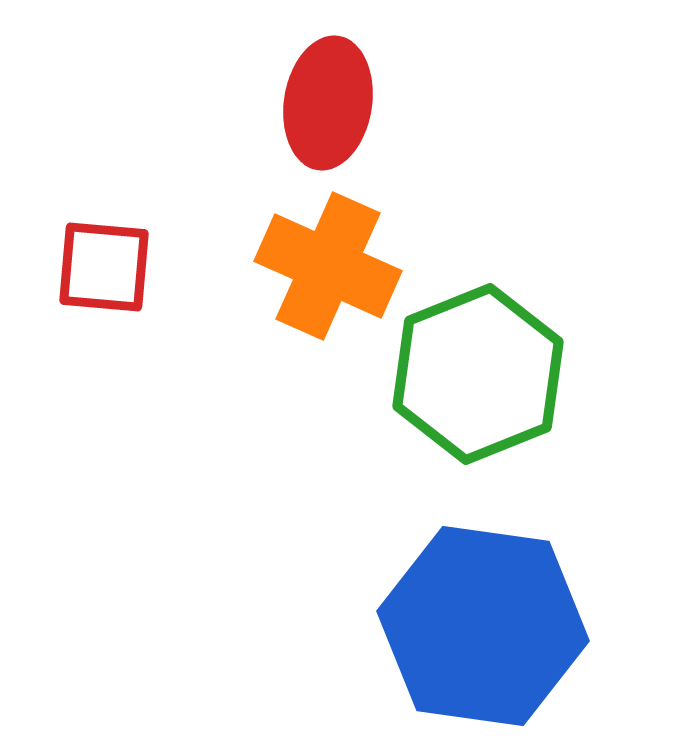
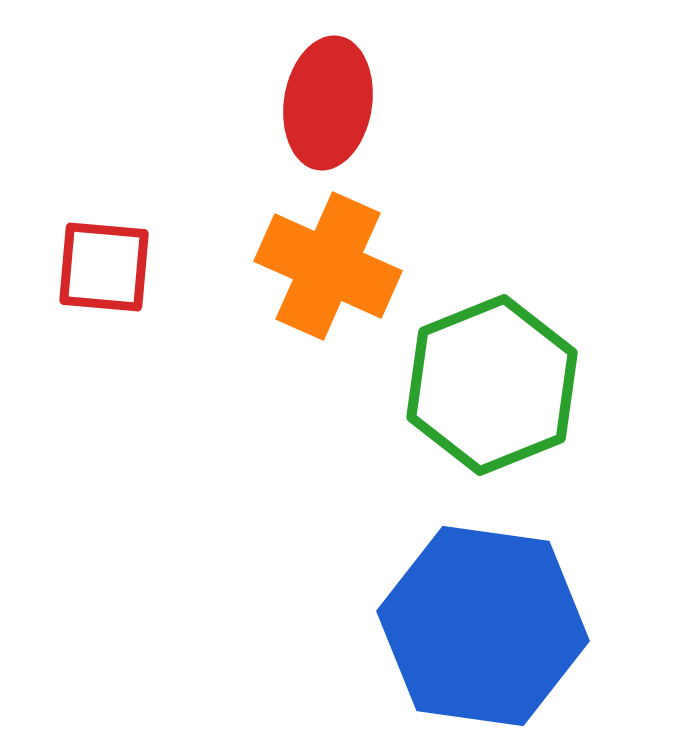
green hexagon: moved 14 px right, 11 px down
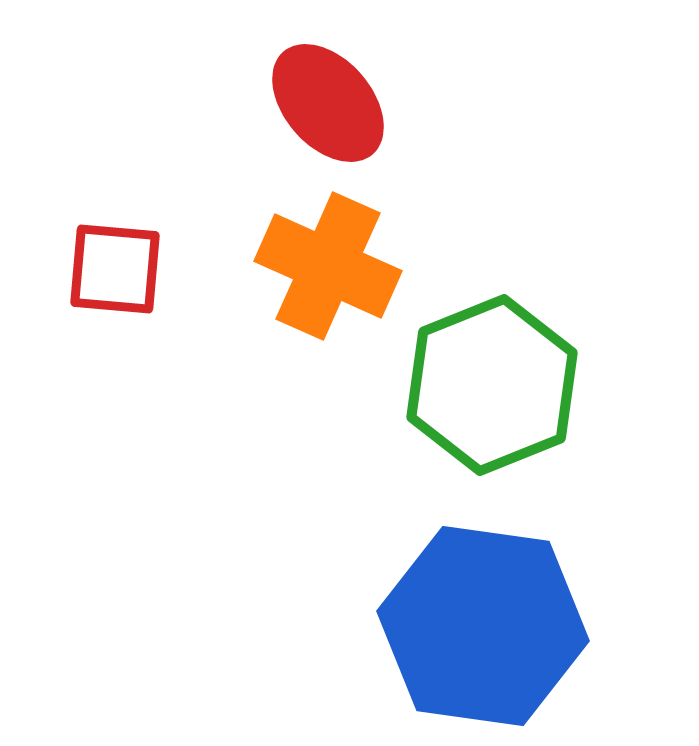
red ellipse: rotated 50 degrees counterclockwise
red square: moved 11 px right, 2 px down
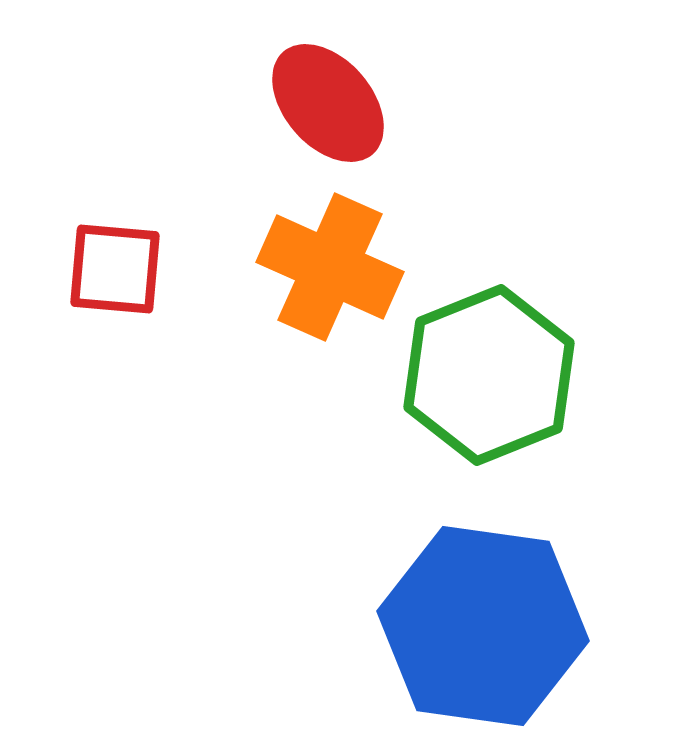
orange cross: moved 2 px right, 1 px down
green hexagon: moved 3 px left, 10 px up
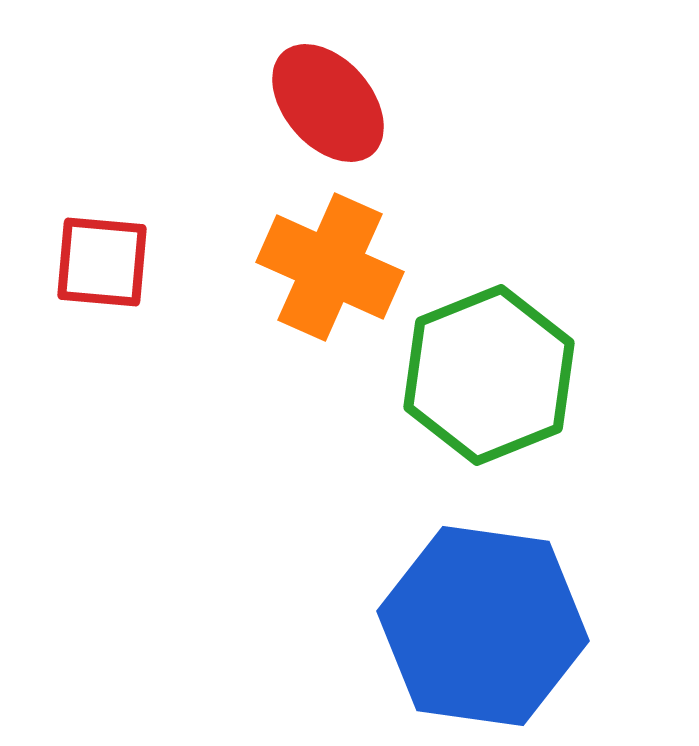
red square: moved 13 px left, 7 px up
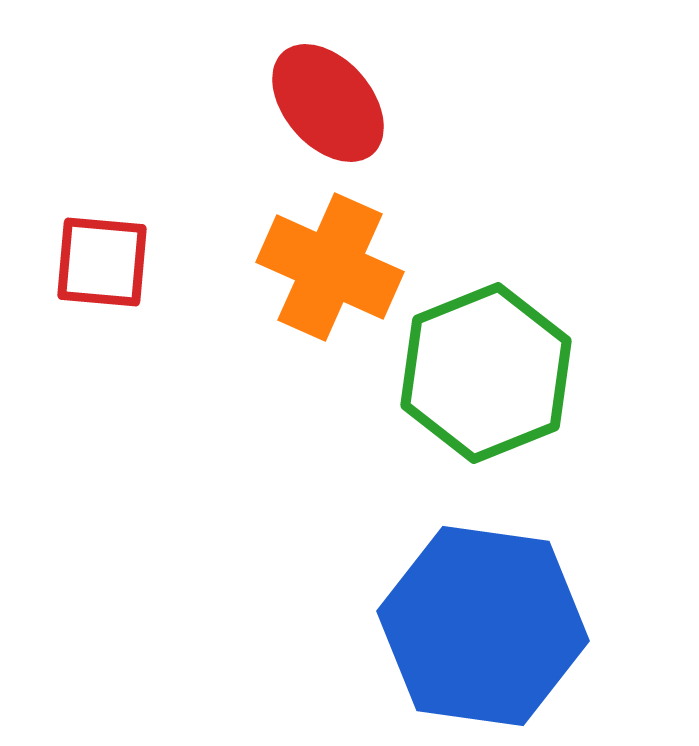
green hexagon: moved 3 px left, 2 px up
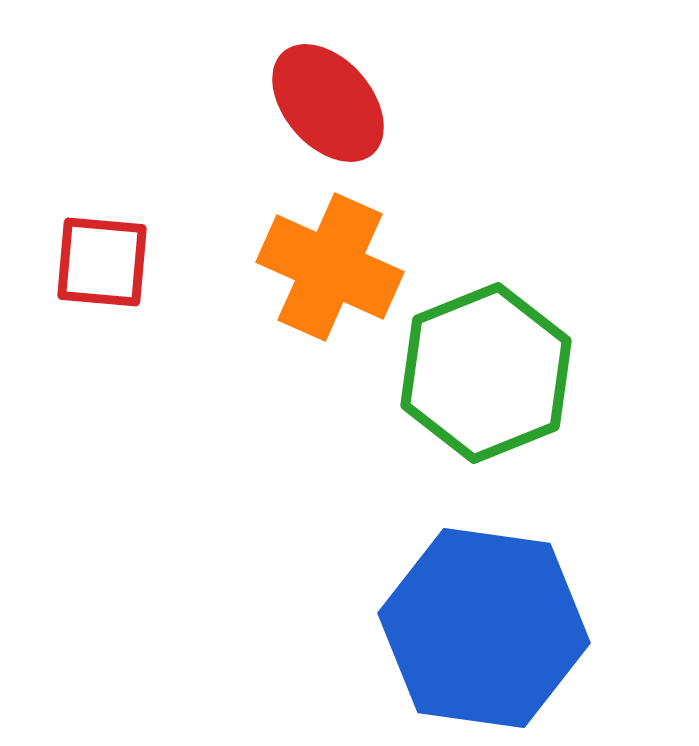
blue hexagon: moved 1 px right, 2 px down
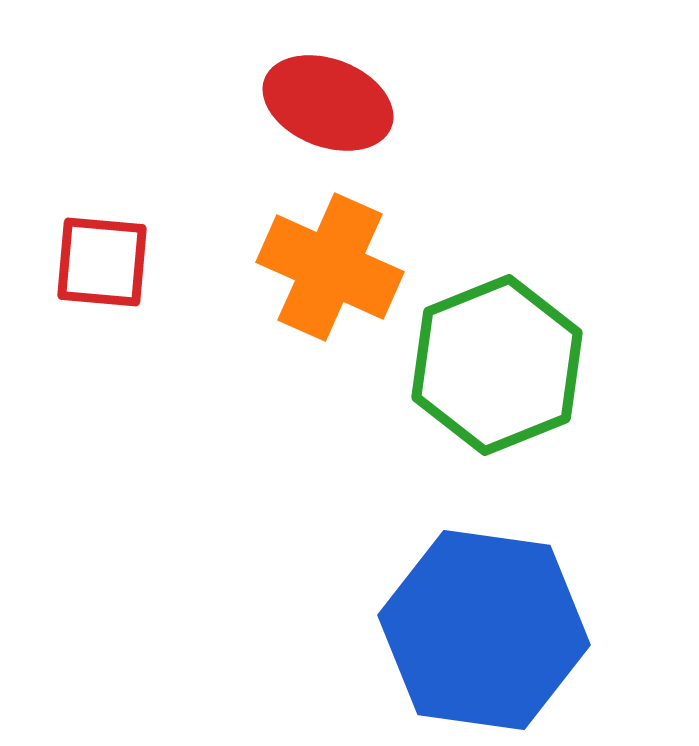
red ellipse: rotated 28 degrees counterclockwise
green hexagon: moved 11 px right, 8 px up
blue hexagon: moved 2 px down
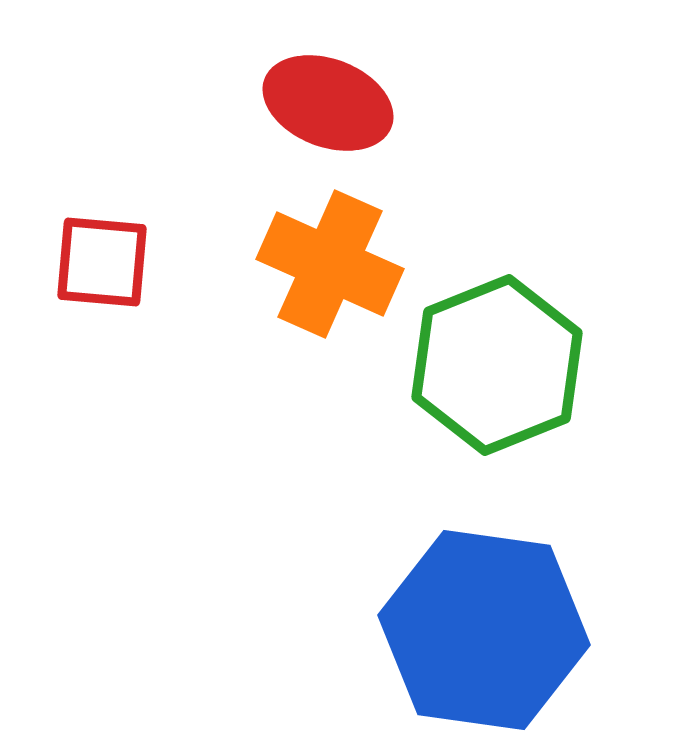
orange cross: moved 3 px up
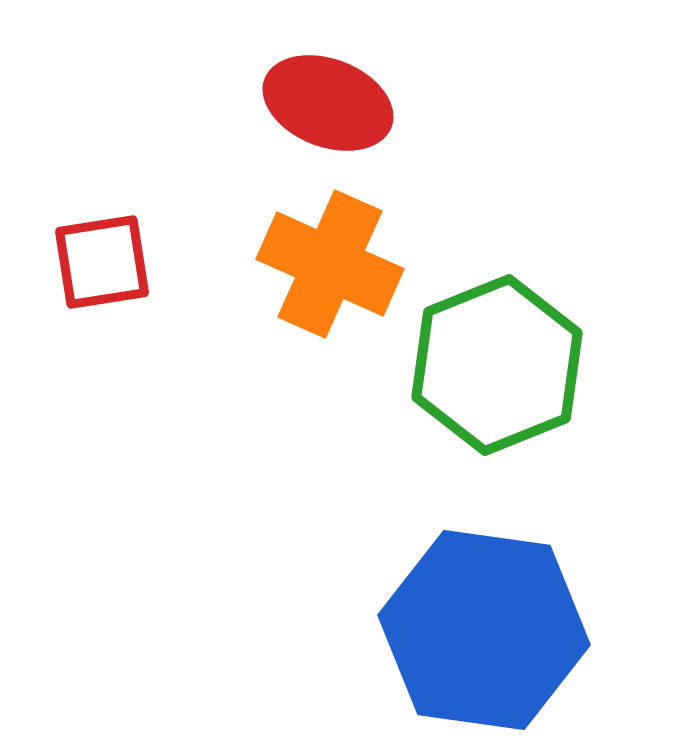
red square: rotated 14 degrees counterclockwise
